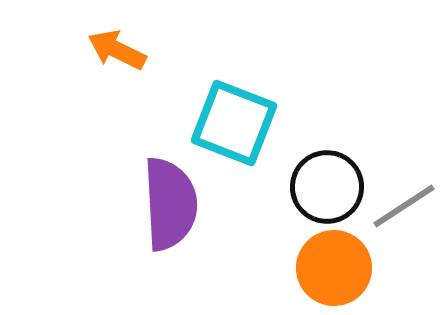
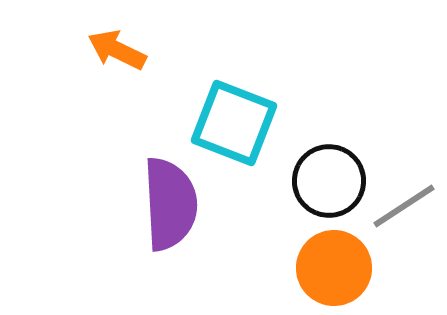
black circle: moved 2 px right, 6 px up
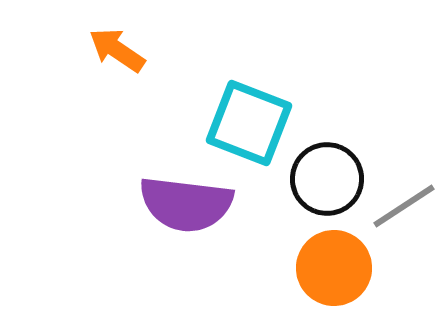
orange arrow: rotated 8 degrees clockwise
cyan square: moved 15 px right
black circle: moved 2 px left, 2 px up
purple semicircle: moved 16 px right; rotated 100 degrees clockwise
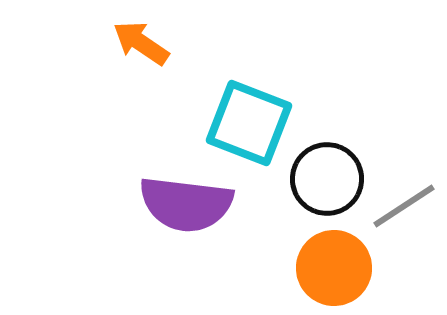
orange arrow: moved 24 px right, 7 px up
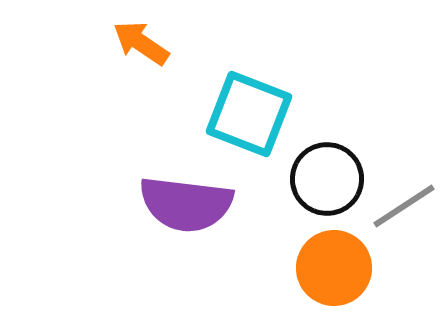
cyan square: moved 9 px up
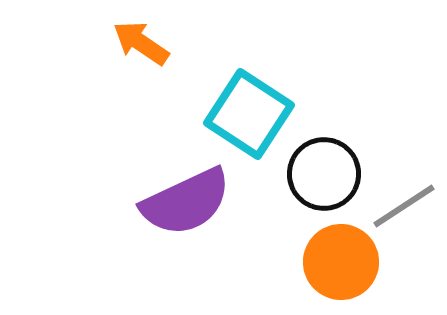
cyan square: rotated 12 degrees clockwise
black circle: moved 3 px left, 5 px up
purple semicircle: moved 2 px up; rotated 32 degrees counterclockwise
orange circle: moved 7 px right, 6 px up
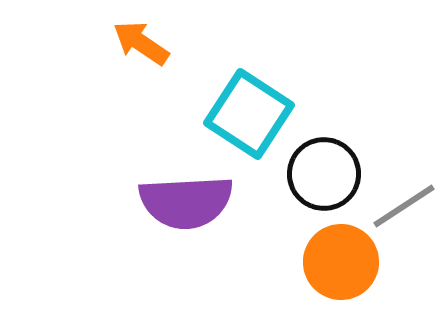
purple semicircle: rotated 22 degrees clockwise
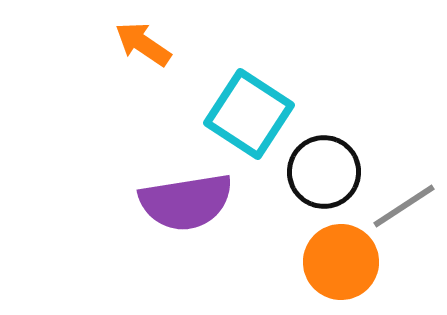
orange arrow: moved 2 px right, 1 px down
black circle: moved 2 px up
purple semicircle: rotated 6 degrees counterclockwise
